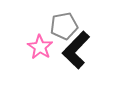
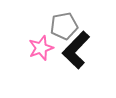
pink star: moved 1 px right, 1 px down; rotated 20 degrees clockwise
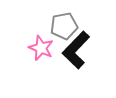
pink star: rotated 30 degrees counterclockwise
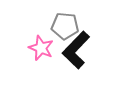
gray pentagon: moved 1 px right; rotated 16 degrees clockwise
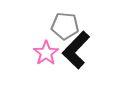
pink star: moved 5 px right, 5 px down; rotated 15 degrees clockwise
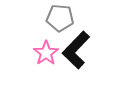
gray pentagon: moved 5 px left, 8 px up
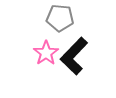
black L-shape: moved 2 px left, 6 px down
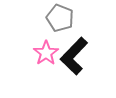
gray pentagon: rotated 16 degrees clockwise
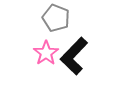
gray pentagon: moved 4 px left
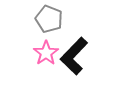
gray pentagon: moved 7 px left, 1 px down
